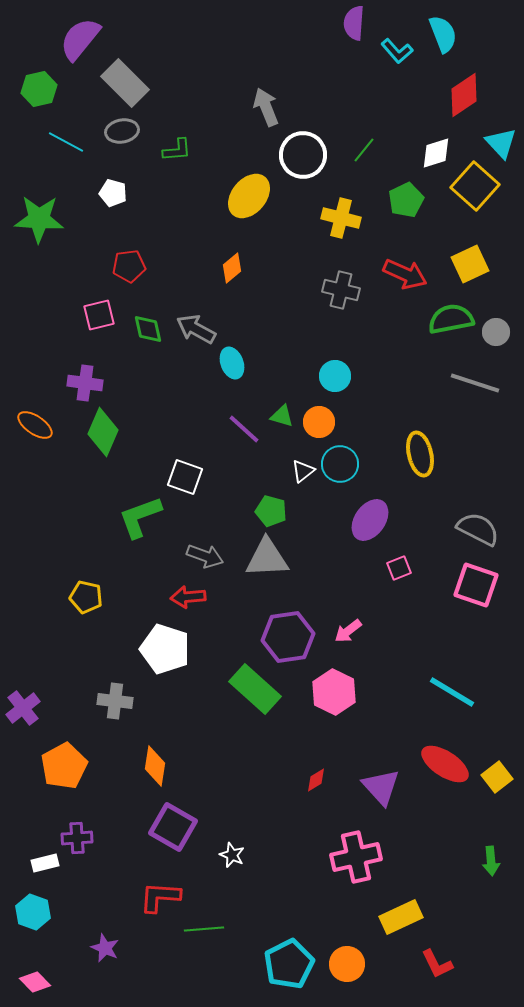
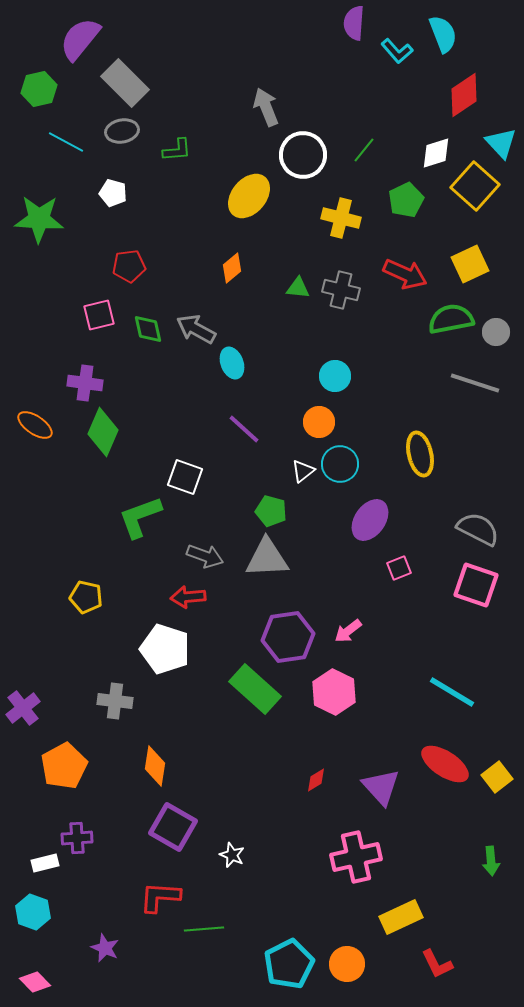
green triangle at (282, 416): moved 16 px right, 128 px up; rotated 10 degrees counterclockwise
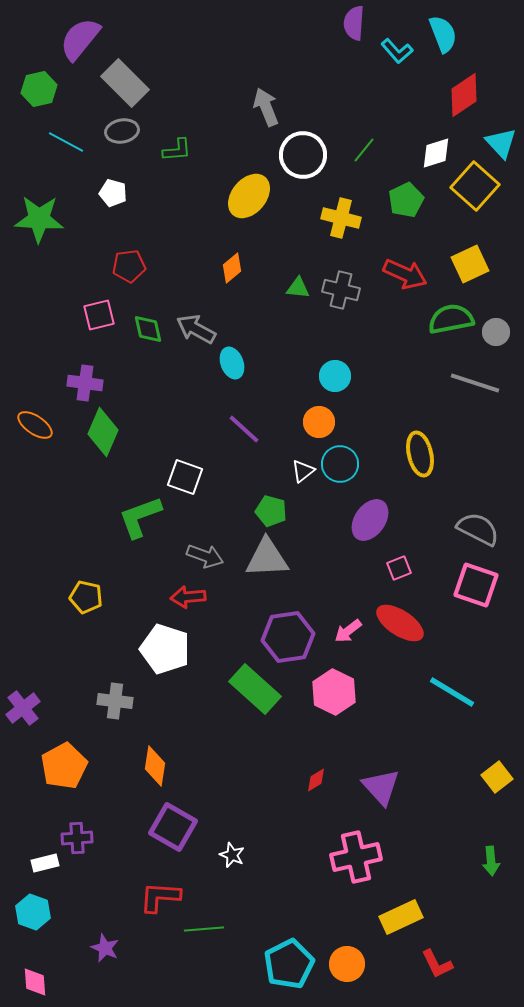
red ellipse at (445, 764): moved 45 px left, 141 px up
pink diamond at (35, 982): rotated 40 degrees clockwise
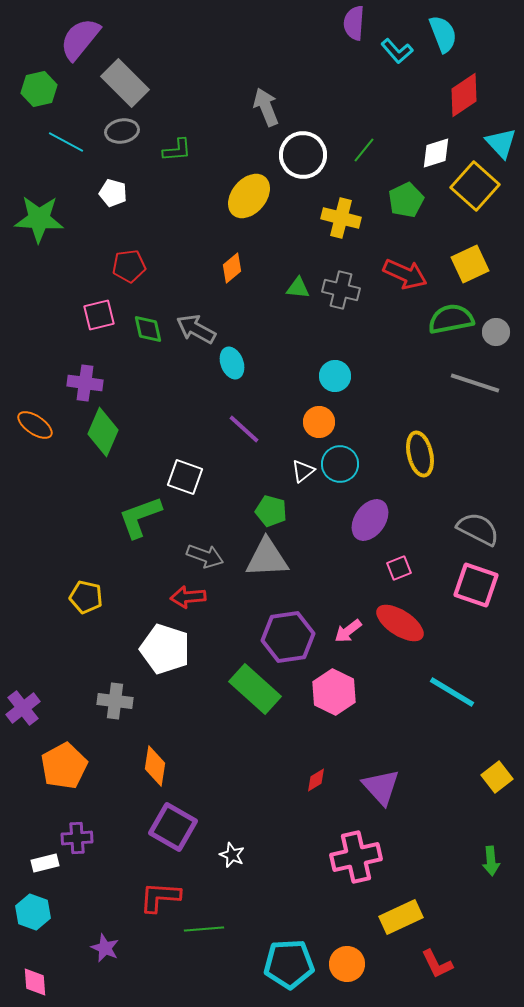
cyan pentagon at (289, 964): rotated 24 degrees clockwise
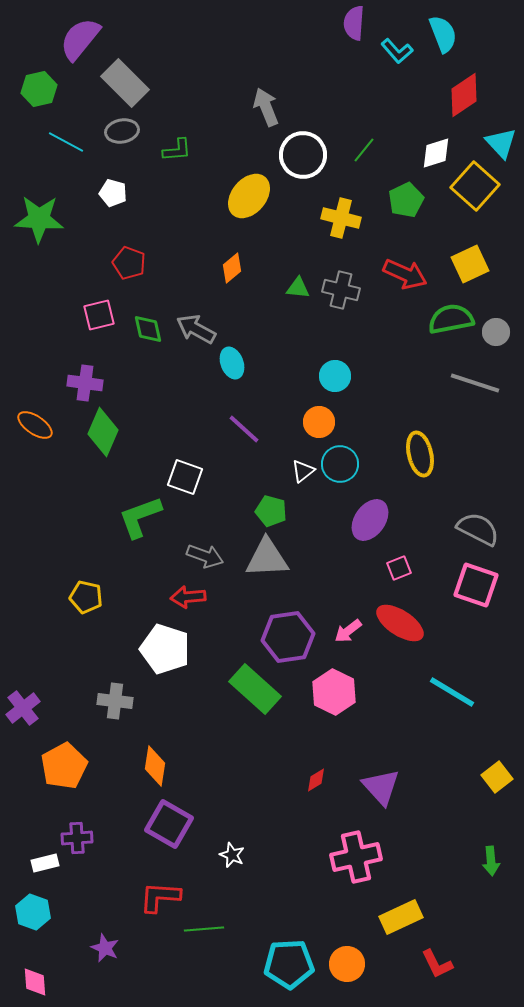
red pentagon at (129, 266): moved 3 px up; rotated 28 degrees clockwise
purple square at (173, 827): moved 4 px left, 3 px up
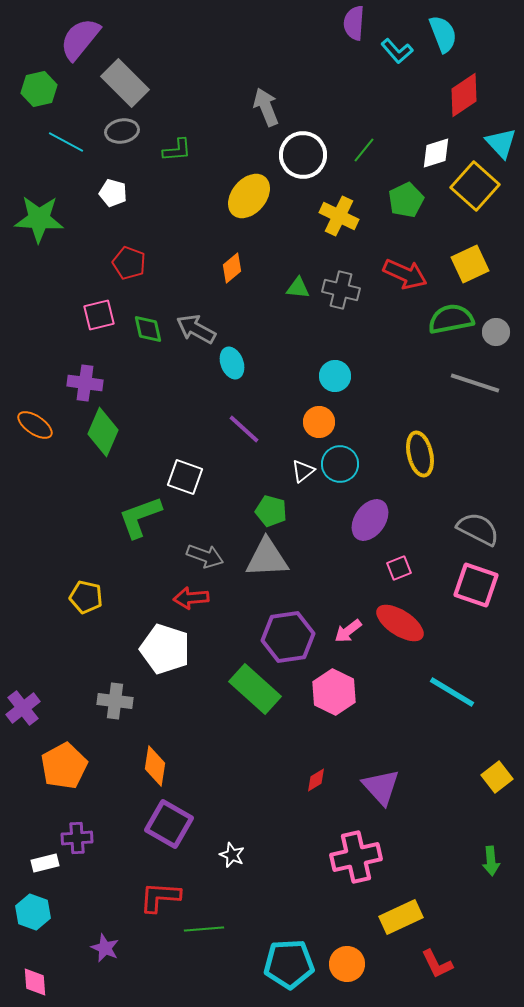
yellow cross at (341, 218): moved 2 px left, 2 px up; rotated 12 degrees clockwise
red arrow at (188, 597): moved 3 px right, 1 px down
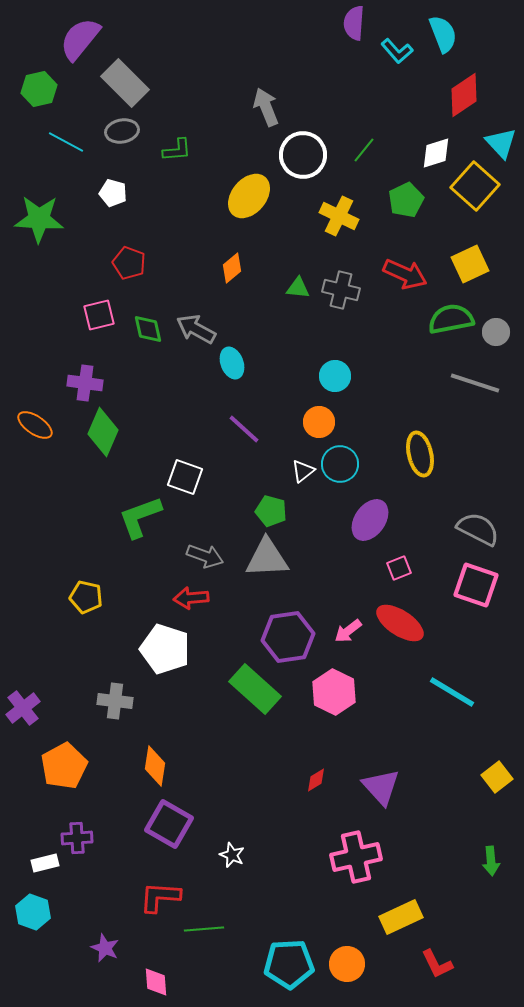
pink diamond at (35, 982): moved 121 px right
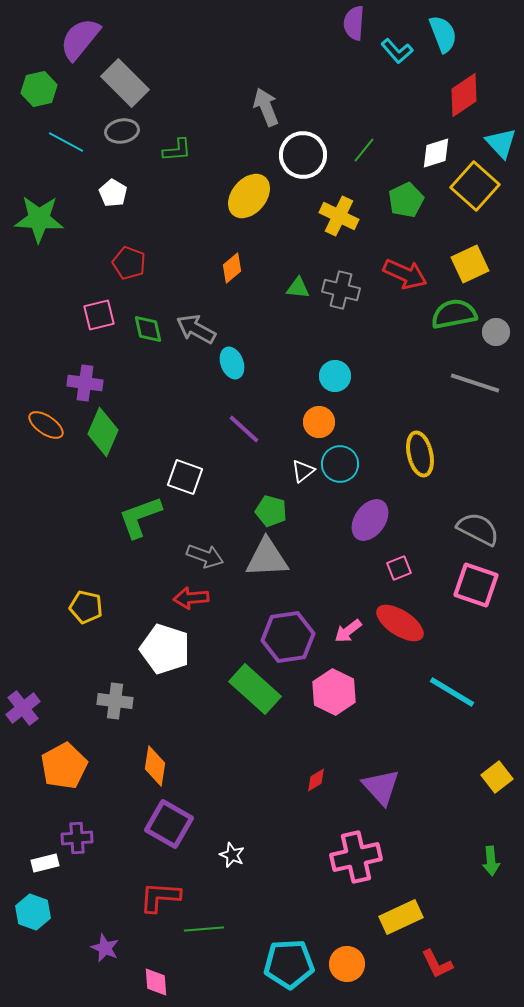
white pentagon at (113, 193): rotated 16 degrees clockwise
green semicircle at (451, 319): moved 3 px right, 5 px up
orange ellipse at (35, 425): moved 11 px right
yellow pentagon at (86, 597): moved 10 px down
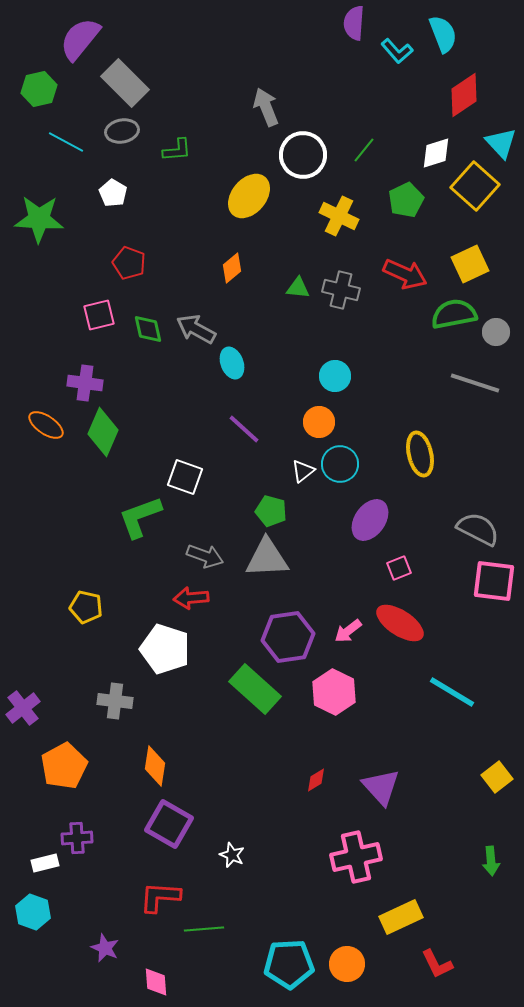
pink square at (476, 585): moved 18 px right, 4 px up; rotated 12 degrees counterclockwise
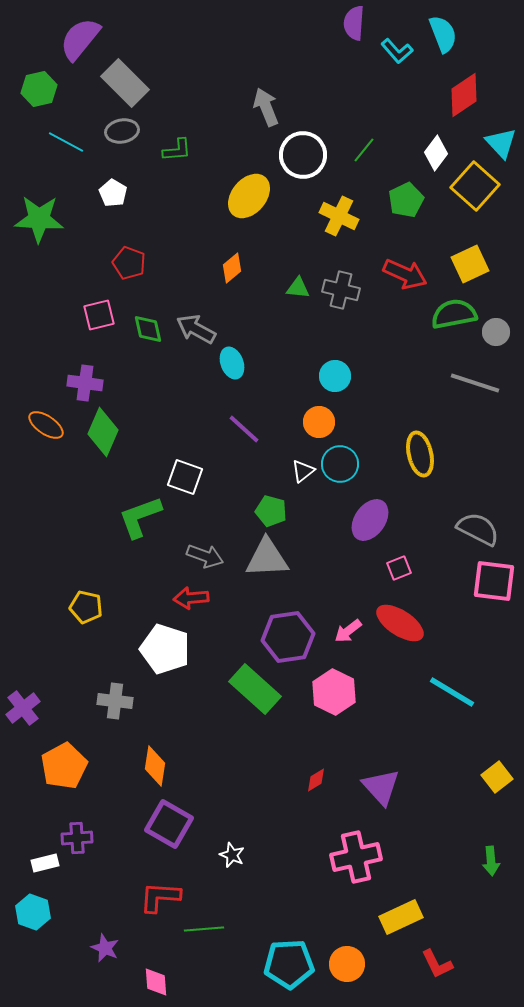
white diamond at (436, 153): rotated 36 degrees counterclockwise
